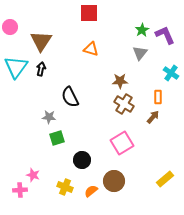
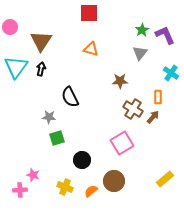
brown cross: moved 9 px right, 5 px down
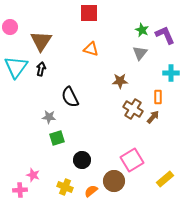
green star: rotated 16 degrees counterclockwise
cyan cross: rotated 35 degrees counterclockwise
pink square: moved 10 px right, 17 px down
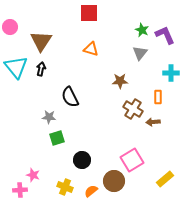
cyan triangle: rotated 15 degrees counterclockwise
brown arrow: moved 5 px down; rotated 136 degrees counterclockwise
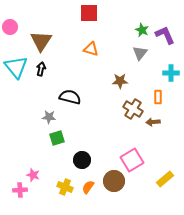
black semicircle: rotated 130 degrees clockwise
orange semicircle: moved 3 px left, 4 px up; rotated 16 degrees counterclockwise
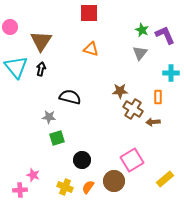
brown star: moved 10 px down
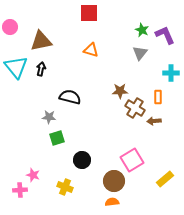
brown triangle: rotated 45 degrees clockwise
orange triangle: moved 1 px down
brown cross: moved 2 px right, 1 px up
brown arrow: moved 1 px right, 1 px up
orange semicircle: moved 24 px right, 15 px down; rotated 48 degrees clockwise
